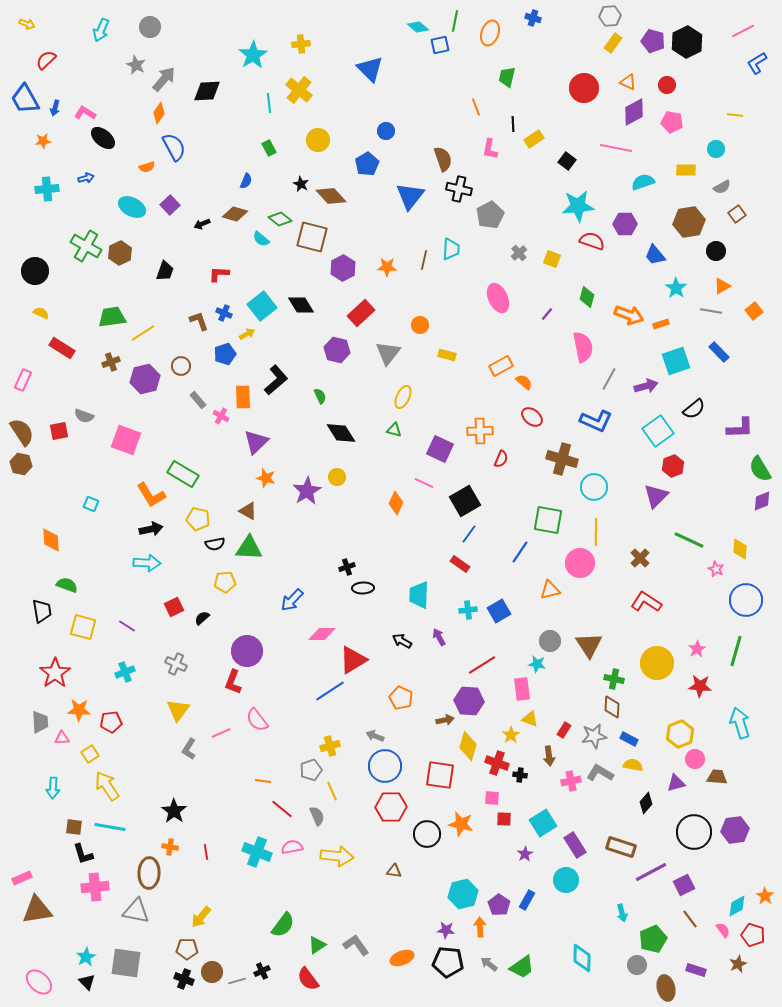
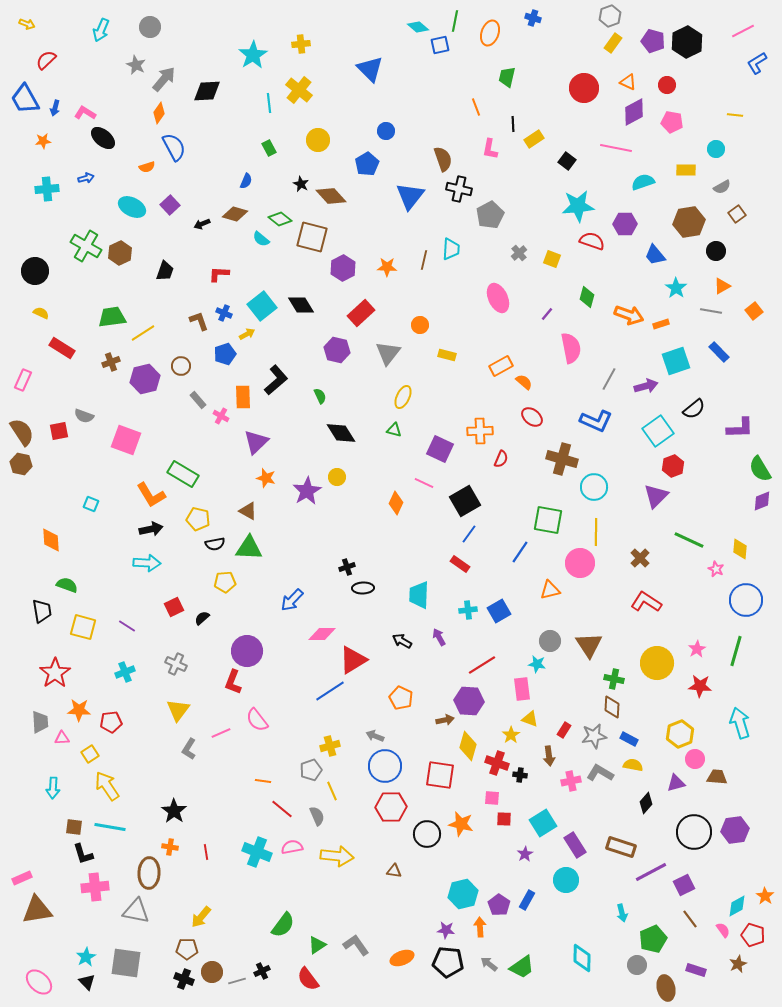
gray hexagon at (610, 16): rotated 15 degrees counterclockwise
pink semicircle at (583, 347): moved 12 px left, 1 px down
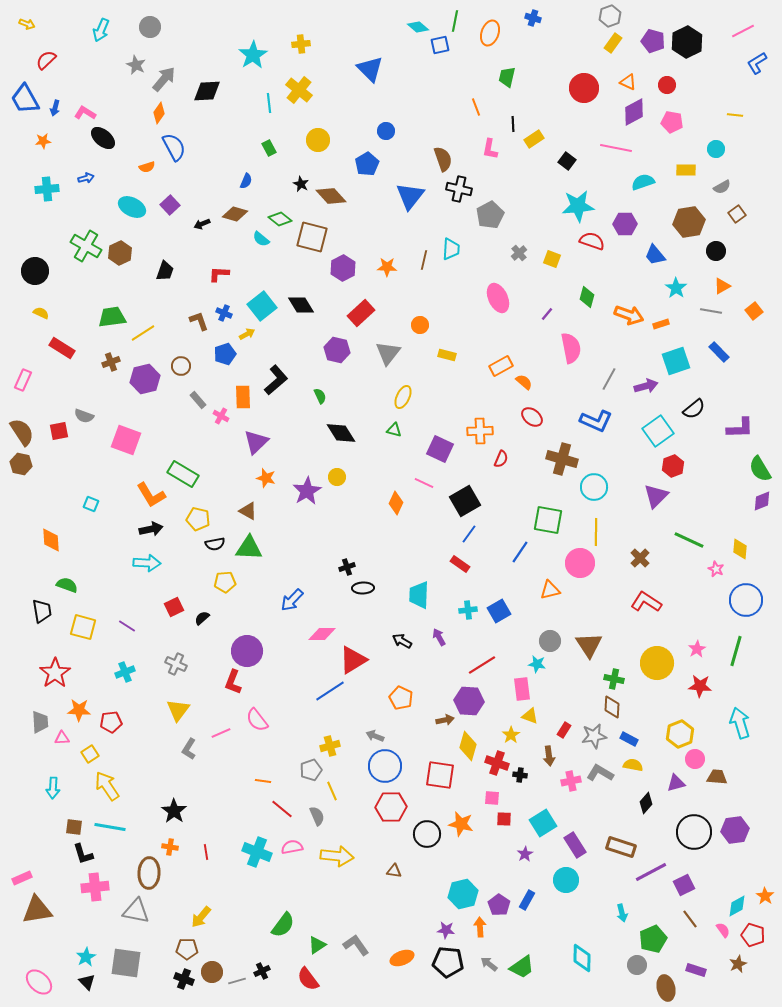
yellow triangle at (530, 719): moved 3 px up
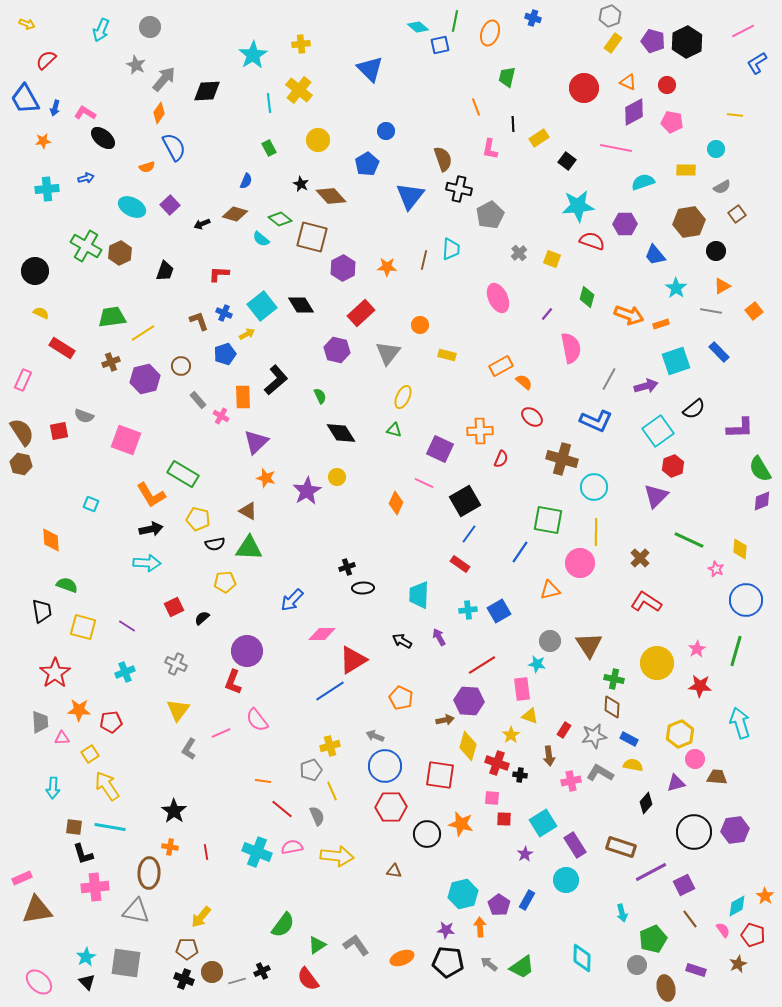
yellow rectangle at (534, 139): moved 5 px right, 1 px up
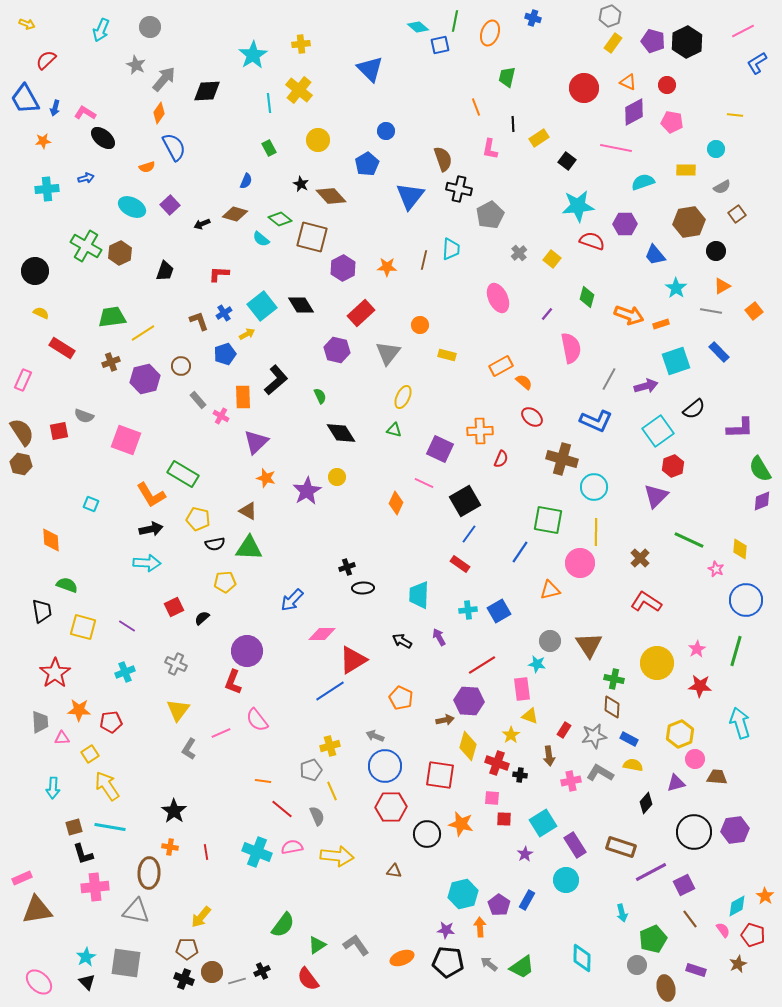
yellow square at (552, 259): rotated 18 degrees clockwise
blue cross at (224, 313): rotated 35 degrees clockwise
brown square at (74, 827): rotated 24 degrees counterclockwise
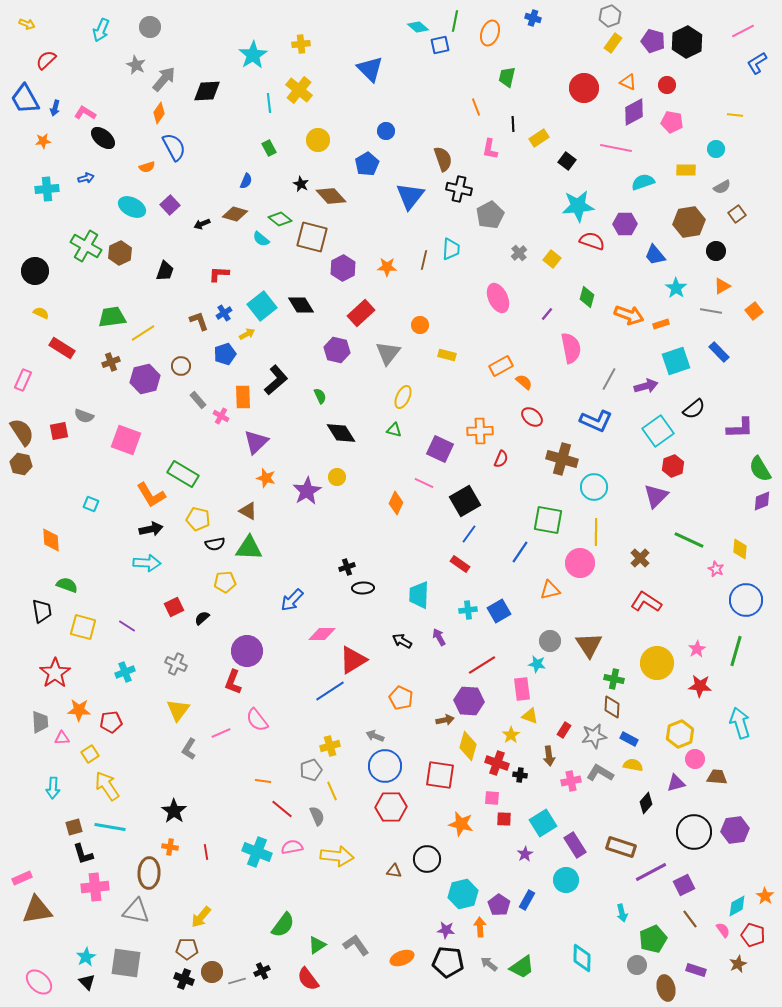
black circle at (427, 834): moved 25 px down
